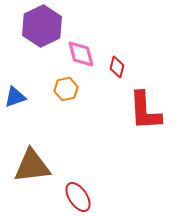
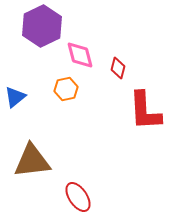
pink diamond: moved 1 px left, 1 px down
red diamond: moved 1 px right, 1 px down
blue triangle: rotated 20 degrees counterclockwise
brown triangle: moved 5 px up
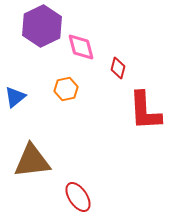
pink diamond: moved 1 px right, 8 px up
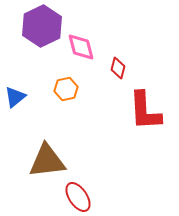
brown triangle: moved 15 px right
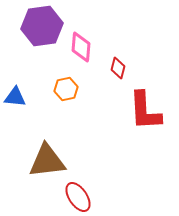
purple hexagon: rotated 18 degrees clockwise
pink diamond: rotated 20 degrees clockwise
blue triangle: rotated 45 degrees clockwise
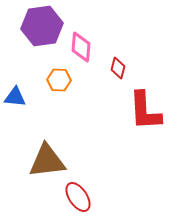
orange hexagon: moved 7 px left, 9 px up; rotated 15 degrees clockwise
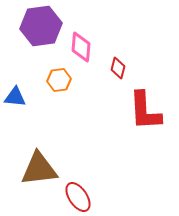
purple hexagon: moved 1 px left
orange hexagon: rotated 10 degrees counterclockwise
brown triangle: moved 8 px left, 8 px down
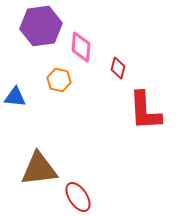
orange hexagon: rotated 20 degrees clockwise
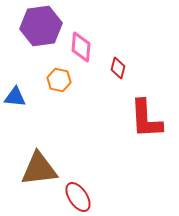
red L-shape: moved 1 px right, 8 px down
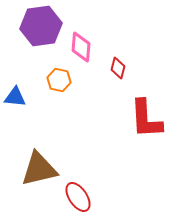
brown triangle: rotated 6 degrees counterclockwise
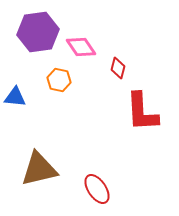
purple hexagon: moved 3 px left, 6 px down
pink diamond: rotated 40 degrees counterclockwise
red L-shape: moved 4 px left, 7 px up
red ellipse: moved 19 px right, 8 px up
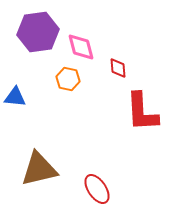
pink diamond: rotated 20 degrees clockwise
red diamond: rotated 20 degrees counterclockwise
orange hexagon: moved 9 px right, 1 px up
